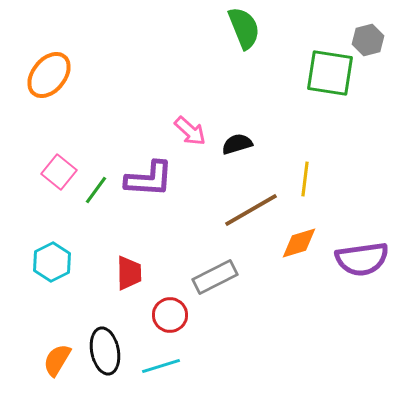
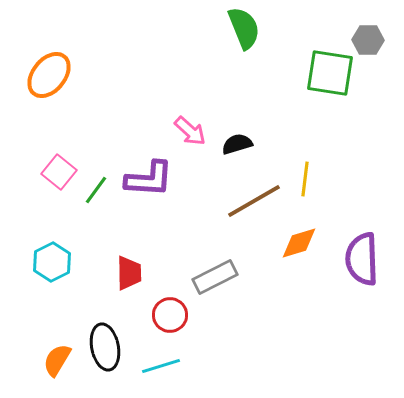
gray hexagon: rotated 16 degrees clockwise
brown line: moved 3 px right, 9 px up
purple semicircle: rotated 96 degrees clockwise
black ellipse: moved 4 px up
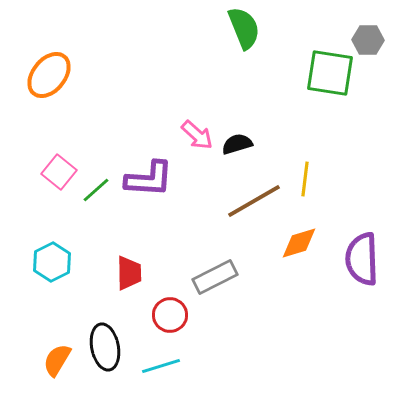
pink arrow: moved 7 px right, 4 px down
green line: rotated 12 degrees clockwise
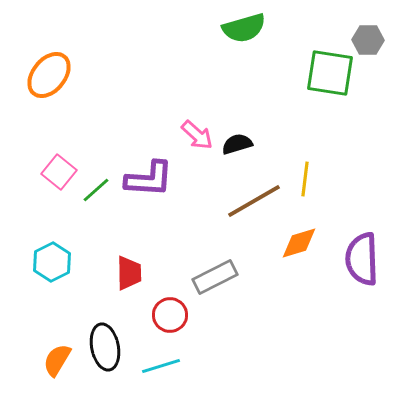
green semicircle: rotated 96 degrees clockwise
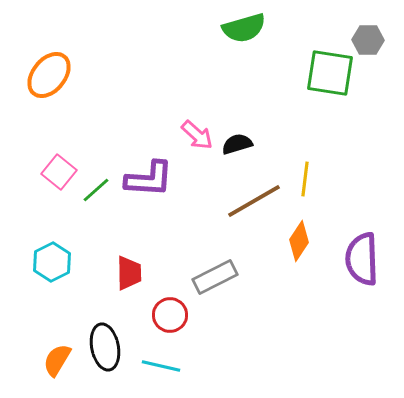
orange diamond: moved 2 px up; rotated 39 degrees counterclockwise
cyan line: rotated 30 degrees clockwise
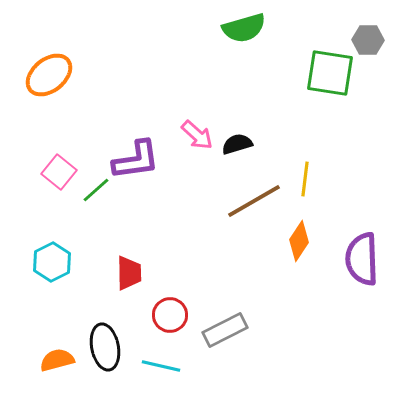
orange ellipse: rotated 12 degrees clockwise
purple L-shape: moved 13 px left, 19 px up; rotated 12 degrees counterclockwise
gray rectangle: moved 10 px right, 53 px down
orange semicircle: rotated 44 degrees clockwise
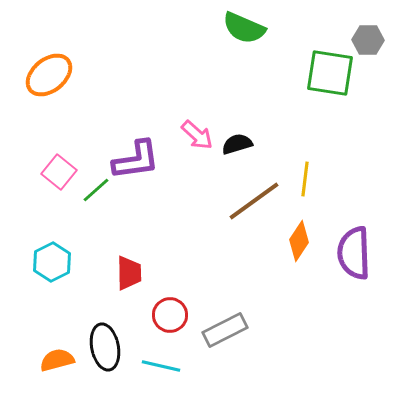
green semicircle: rotated 39 degrees clockwise
brown line: rotated 6 degrees counterclockwise
purple semicircle: moved 8 px left, 6 px up
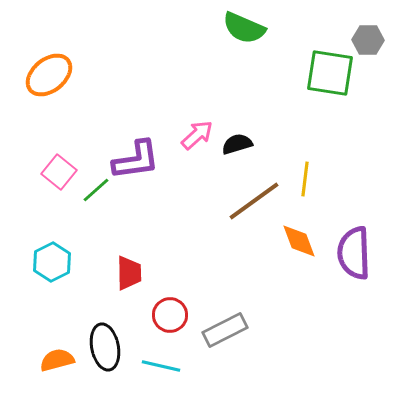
pink arrow: rotated 84 degrees counterclockwise
orange diamond: rotated 54 degrees counterclockwise
